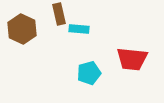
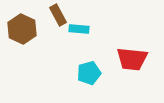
brown rectangle: moved 1 px left, 1 px down; rotated 15 degrees counterclockwise
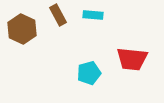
cyan rectangle: moved 14 px right, 14 px up
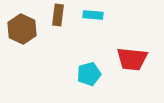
brown rectangle: rotated 35 degrees clockwise
cyan pentagon: moved 1 px down
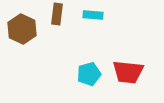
brown rectangle: moved 1 px left, 1 px up
red trapezoid: moved 4 px left, 13 px down
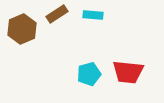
brown rectangle: rotated 50 degrees clockwise
brown hexagon: rotated 12 degrees clockwise
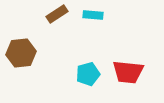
brown hexagon: moved 1 px left, 24 px down; rotated 16 degrees clockwise
cyan pentagon: moved 1 px left
